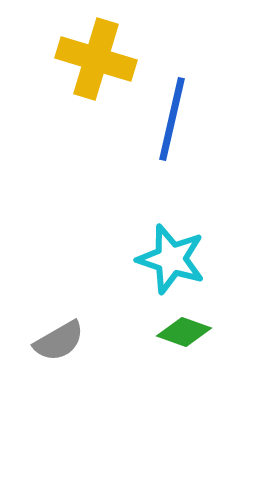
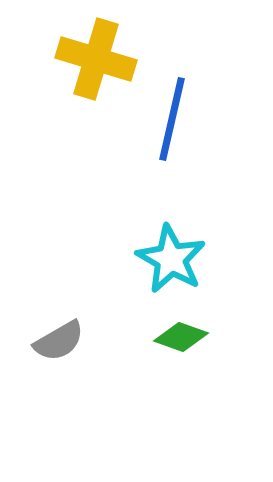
cyan star: rotated 12 degrees clockwise
green diamond: moved 3 px left, 5 px down
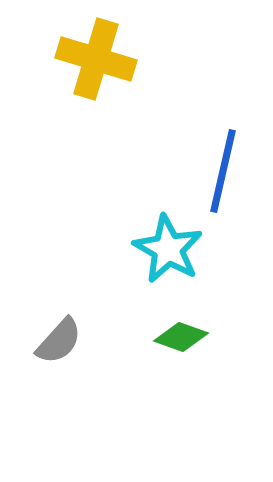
blue line: moved 51 px right, 52 px down
cyan star: moved 3 px left, 10 px up
gray semicircle: rotated 18 degrees counterclockwise
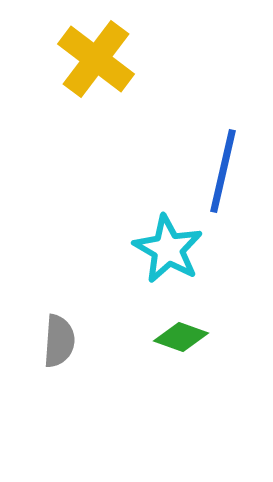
yellow cross: rotated 20 degrees clockwise
gray semicircle: rotated 38 degrees counterclockwise
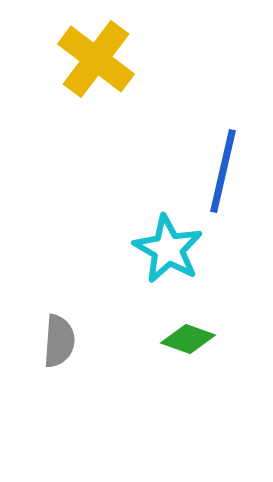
green diamond: moved 7 px right, 2 px down
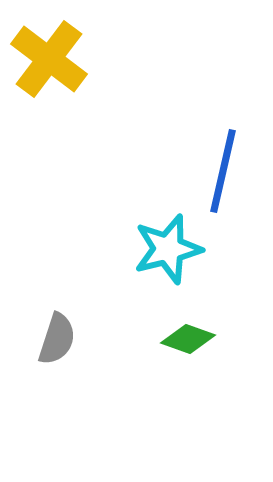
yellow cross: moved 47 px left
cyan star: rotated 28 degrees clockwise
gray semicircle: moved 2 px left, 2 px up; rotated 14 degrees clockwise
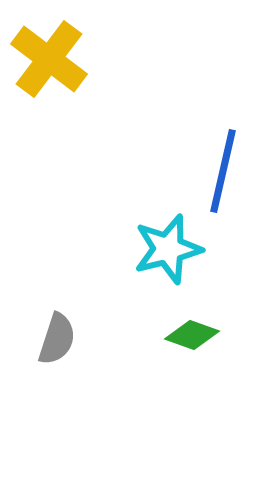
green diamond: moved 4 px right, 4 px up
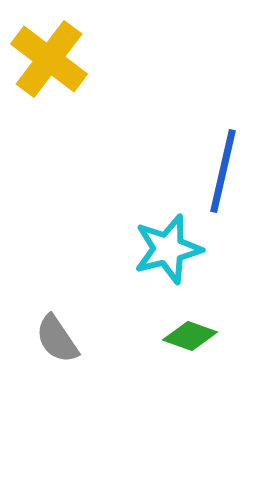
green diamond: moved 2 px left, 1 px down
gray semicircle: rotated 128 degrees clockwise
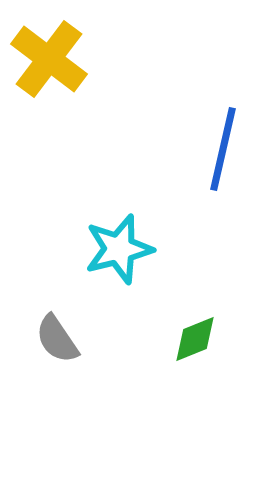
blue line: moved 22 px up
cyan star: moved 49 px left
green diamond: moved 5 px right, 3 px down; rotated 42 degrees counterclockwise
